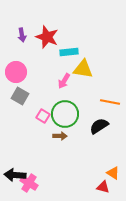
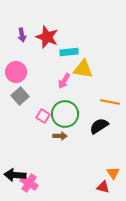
gray square: rotated 18 degrees clockwise
orange triangle: rotated 24 degrees clockwise
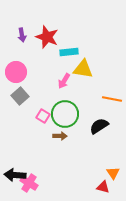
orange line: moved 2 px right, 3 px up
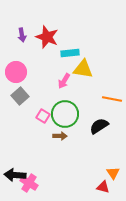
cyan rectangle: moved 1 px right, 1 px down
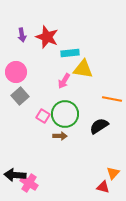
orange triangle: rotated 16 degrees clockwise
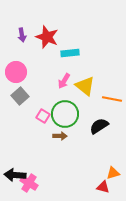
yellow triangle: moved 2 px right, 17 px down; rotated 30 degrees clockwise
orange triangle: rotated 32 degrees clockwise
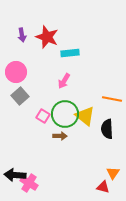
yellow triangle: moved 30 px down
black semicircle: moved 8 px right, 3 px down; rotated 60 degrees counterclockwise
orange triangle: rotated 40 degrees counterclockwise
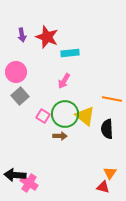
orange triangle: moved 3 px left
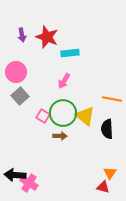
green circle: moved 2 px left, 1 px up
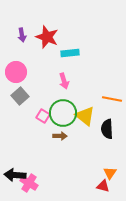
pink arrow: rotated 49 degrees counterclockwise
red triangle: moved 1 px up
